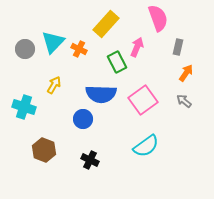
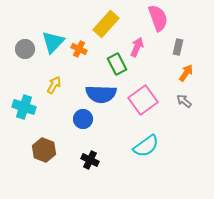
green rectangle: moved 2 px down
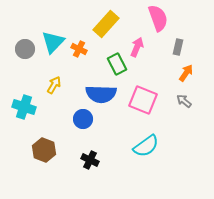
pink square: rotated 32 degrees counterclockwise
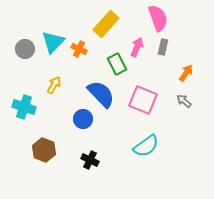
gray rectangle: moved 15 px left
blue semicircle: rotated 136 degrees counterclockwise
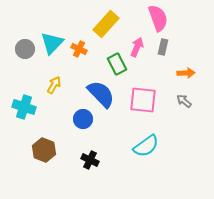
cyan triangle: moved 1 px left, 1 px down
orange arrow: rotated 54 degrees clockwise
pink square: rotated 16 degrees counterclockwise
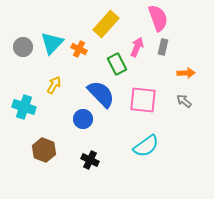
gray circle: moved 2 px left, 2 px up
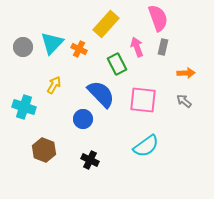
pink arrow: rotated 42 degrees counterclockwise
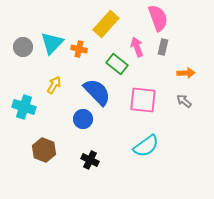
orange cross: rotated 14 degrees counterclockwise
green rectangle: rotated 25 degrees counterclockwise
blue semicircle: moved 4 px left, 2 px up
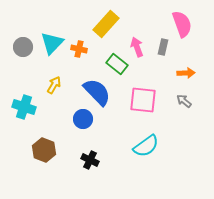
pink semicircle: moved 24 px right, 6 px down
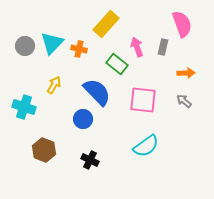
gray circle: moved 2 px right, 1 px up
